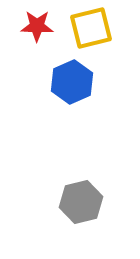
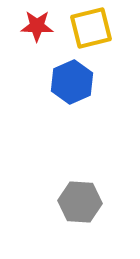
gray hexagon: moved 1 px left; rotated 18 degrees clockwise
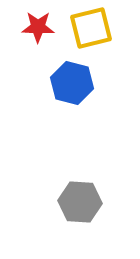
red star: moved 1 px right, 1 px down
blue hexagon: moved 1 px down; rotated 21 degrees counterclockwise
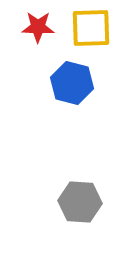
yellow square: rotated 12 degrees clockwise
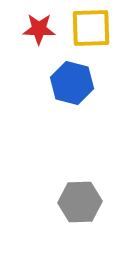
red star: moved 1 px right, 2 px down
gray hexagon: rotated 6 degrees counterclockwise
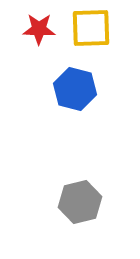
blue hexagon: moved 3 px right, 6 px down
gray hexagon: rotated 12 degrees counterclockwise
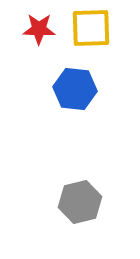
blue hexagon: rotated 9 degrees counterclockwise
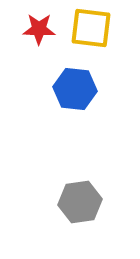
yellow square: rotated 9 degrees clockwise
gray hexagon: rotated 6 degrees clockwise
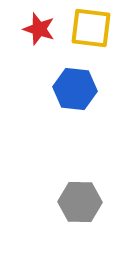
red star: rotated 16 degrees clockwise
gray hexagon: rotated 9 degrees clockwise
